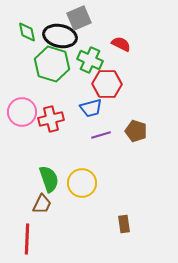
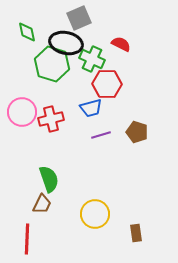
black ellipse: moved 6 px right, 7 px down
green cross: moved 2 px right, 1 px up
brown pentagon: moved 1 px right, 1 px down
yellow circle: moved 13 px right, 31 px down
brown rectangle: moved 12 px right, 9 px down
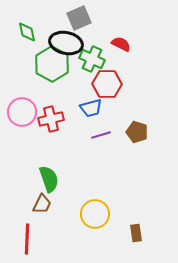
green hexagon: rotated 12 degrees clockwise
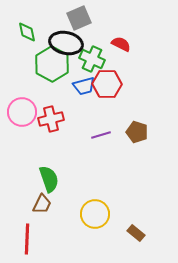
blue trapezoid: moved 7 px left, 22 px up
brown rectangle: rotated 42 degrees counterclockwise
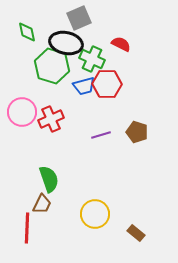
green hexagon: moved 2 px down; rotated 12 degrees counterclockwise
red cross: rotated 10 degrees counterclockwise
red line: moved 11 px up
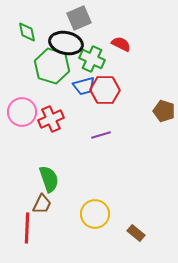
red hexagon: moved 2 px left, 6 px down
brown pentagon: moved 27 px right, 21 px up
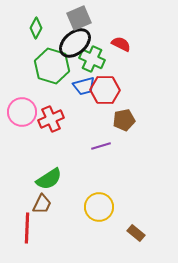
green diamond: moved 9 px right, 4 px up; rotated 40 degrees clockwise
black ellipse: moved 9 px right; rotated 52 degrees counterclockwise
brown pentagon: moved 40 px left, 9 px down; rotated 30 degrees counterclockwise
purple line: moved 11 px down
green semicircle: rotated 76 degrees clockwise
yellow circle: moved 4 px right, 7 px up
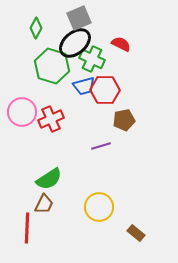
brown trapezoid: moved 2 px right
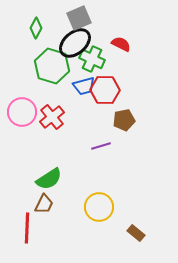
red cross: moved 1 px right, 2 px up; rotated 15 degrees counterclockwise
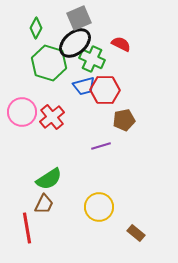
green hexagon: moved 3 px left, 3 px up
red line: rotated 12 degrees counterclockwise
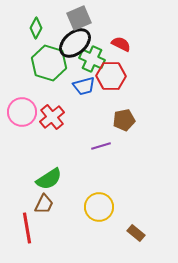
red hexagon: moved 6 px right, 14 px up
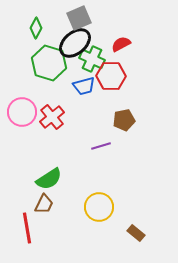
red semicircle: rotated 54 degrees counterclockwise
